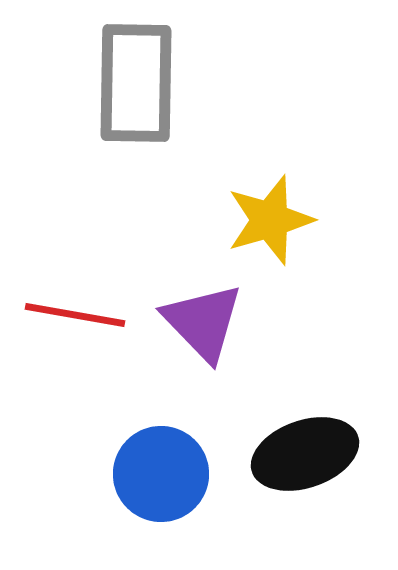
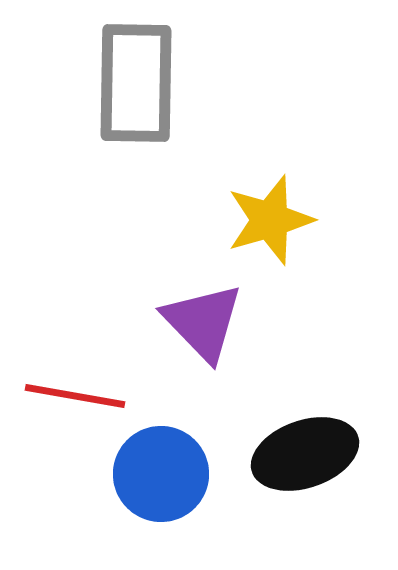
red line: moved 81 px down
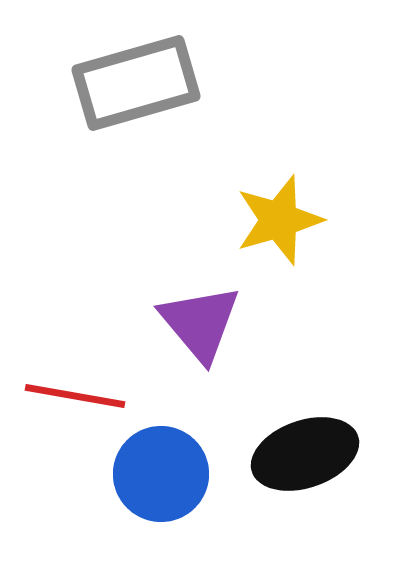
gray rectangle: rotated 73 degrees clockwise
yellow star: moved 9 px right
purple triangle: moved 3 px left, 1 px down; rotated 4 degrees clockwise
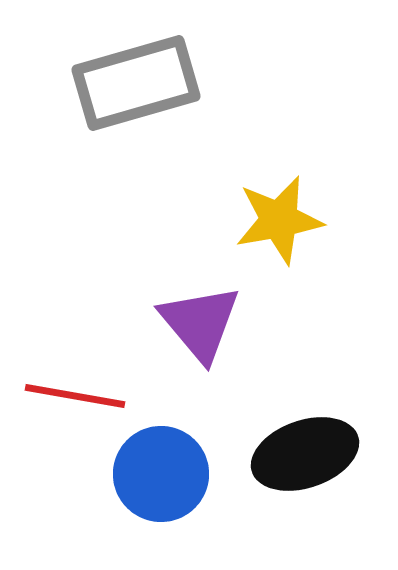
yellow star: rotated 6 degrees clockwise
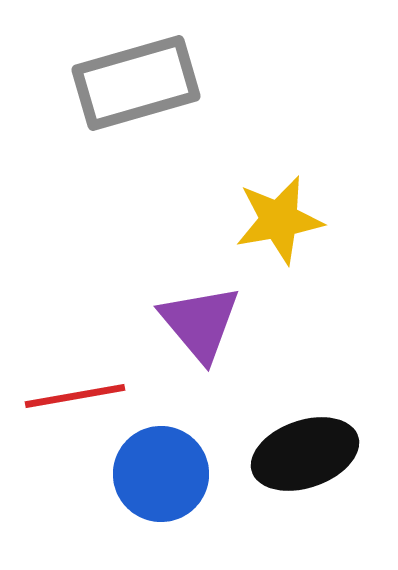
red line: rotated 20 degrees counterclockwise
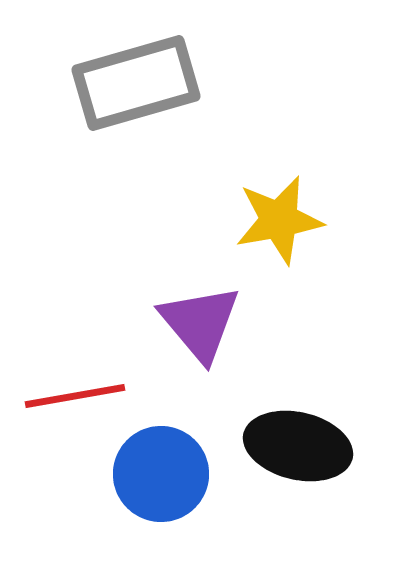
black ellipse: moved 7 px left, 8 px up; rotated 32 degrees clockwise
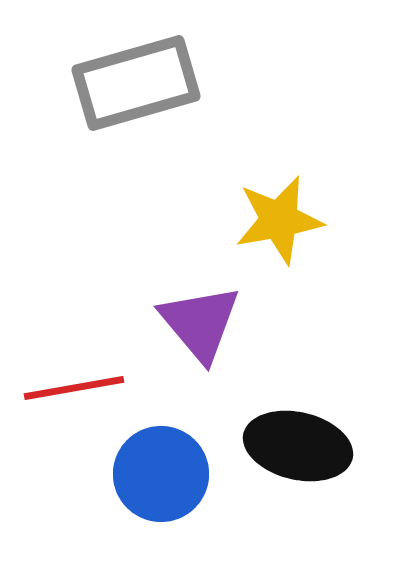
red line: moved 1 px left, 8 px up
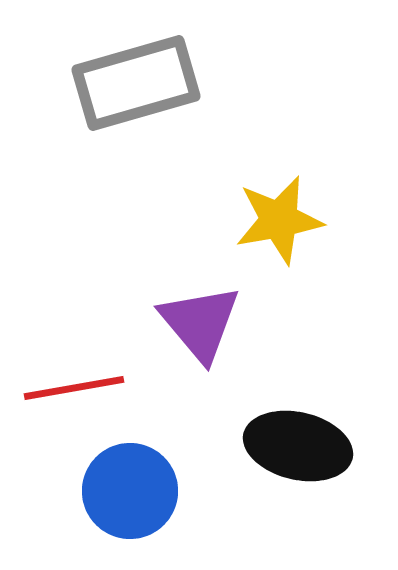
blue circle: moved 31 px left, 17 px down
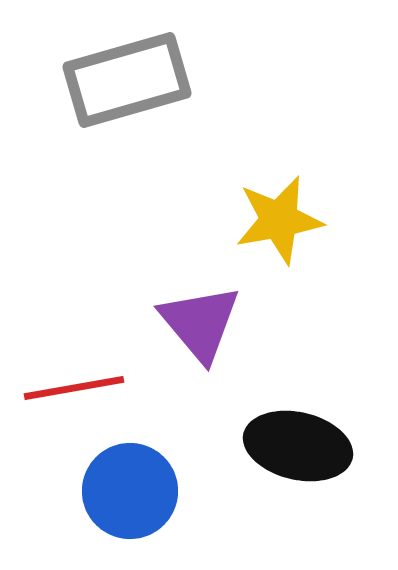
gray rectangle: moved 9 px left, 3 px up
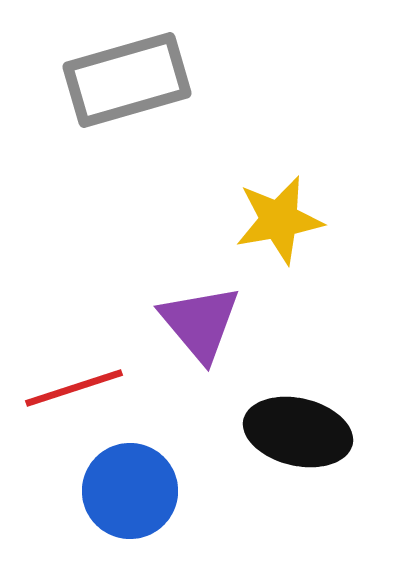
red line: rotated 8 degrees counterclockwise
black ellipse: moved 14 px up
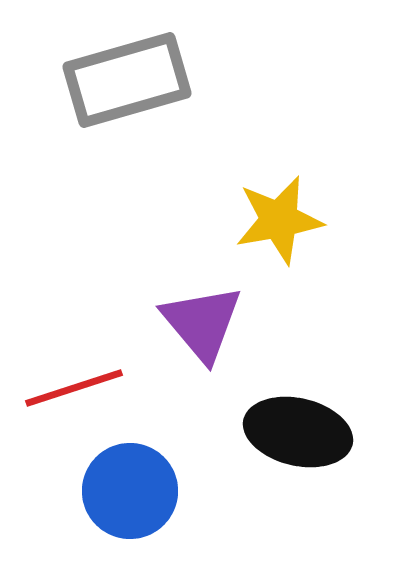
purple triangle: moved 2 px right
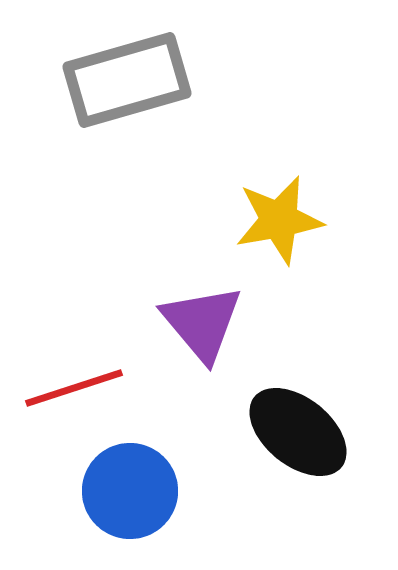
black ellipse: rotated 26 degrees clockwise
